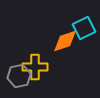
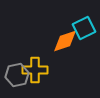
yellow cross: moved 3 px down
gray hexagon: moved 2 px left, 1 px up
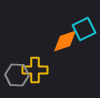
cyan square: moved 1 px down
gray hexagon: rotated 15 degrees clockwise
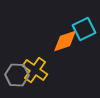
yellow cross: rotated 35 degrees clockwise
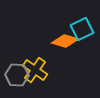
cyan square: moved 2 px left
orange diamond: rotated 36 degrees clockwise
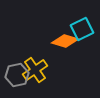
yellow cross: rotated 20 degrees clockwise
gray hexagon: rotated 15 degrees counterclockwise
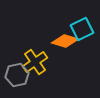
yellow cross: moved 8 px up
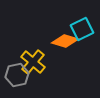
yellow cross: moved 2 px left; rotated 15 degrees counterclockwise
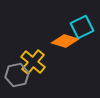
cyan square: moved 2 px up
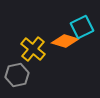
yellow cross: moved 13 px up
